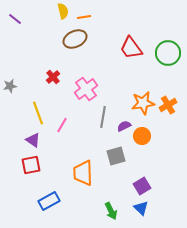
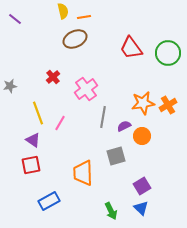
pink line: moved 2 px left, 2 px up
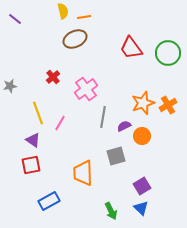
orange star: rotated 10 degrees counterclockwise
